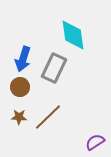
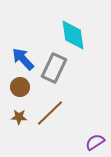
blue arrow: rotated 120 degrees clockwise
brown line: moved 2 px right, 4 px up
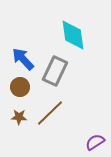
gray rectangle: moved 1 px right, 3 px down
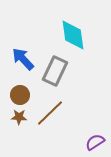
brown circle: moved 8 px down
